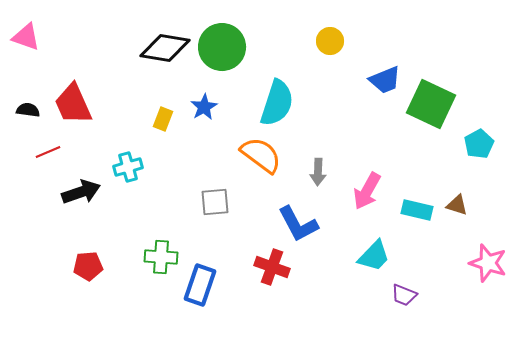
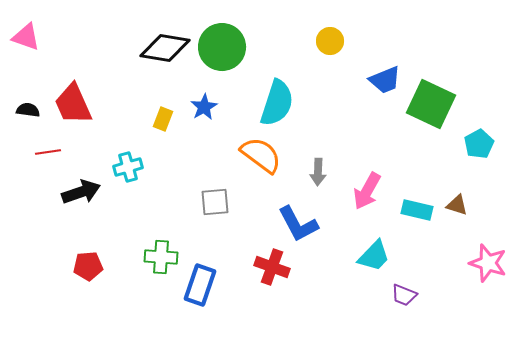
red line: rotated 15 degrees clockwise
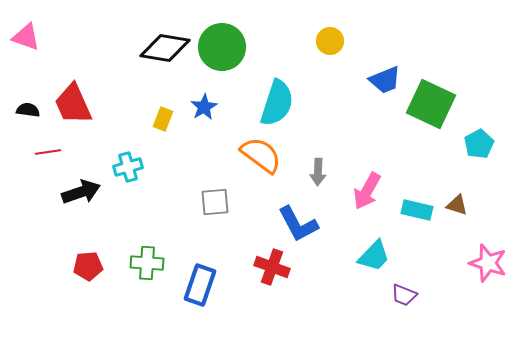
green cross: moved 14 px left, 6 px down
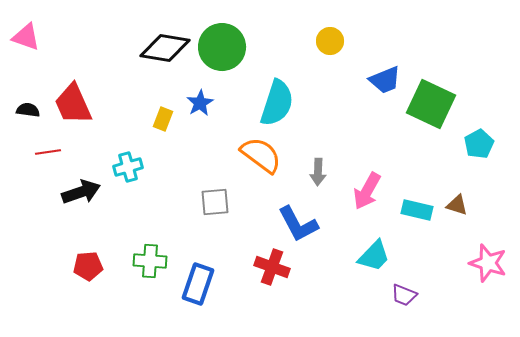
blue star: moved 4 px left, 4 px up
green cross: moved 3 px right, 2 px up
blue rectangle: moved 2 px left, 1 px up
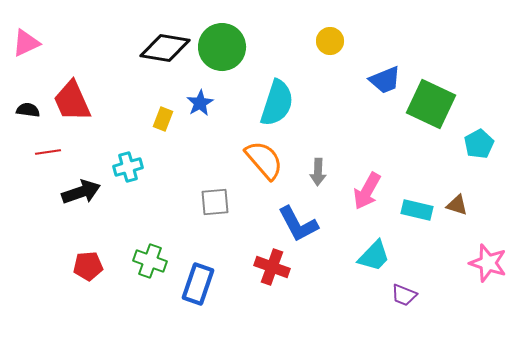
pink triangle: moved 6 px down; rotated 44 degrees counterclockwise
red trapezoid: moved 1 px left, 3 px up
orange semicircle: moved 3 px right, 5 px down; rotated 12 degrees clockwise
green cross: rotated 16 degrees clockwise
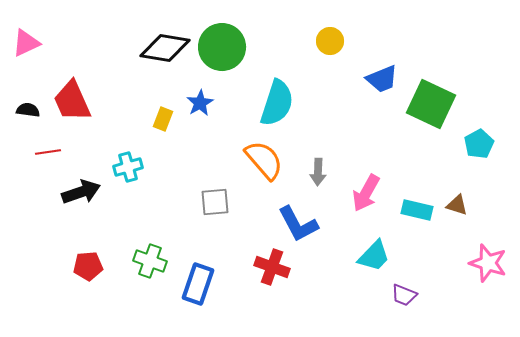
blue trapezoid: moved 3 px left, 1 px up
pink arrow: moved 1 px left, 2 px down
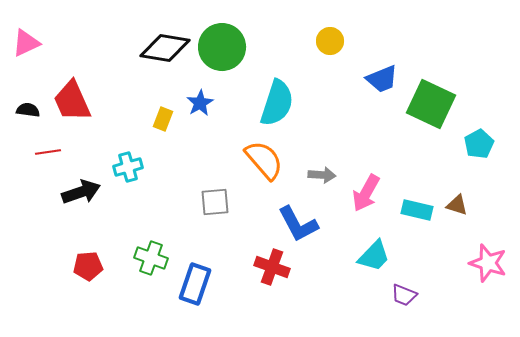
gray arrow: moved 4 px right, 3 px down; rotated 88 degrees counterclockwise
green cross: moved 1 px right, 3 px up
blue rectangle: moved 3 px left
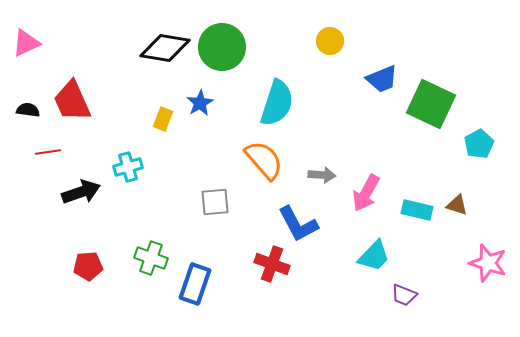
red cross: moved 3 px up
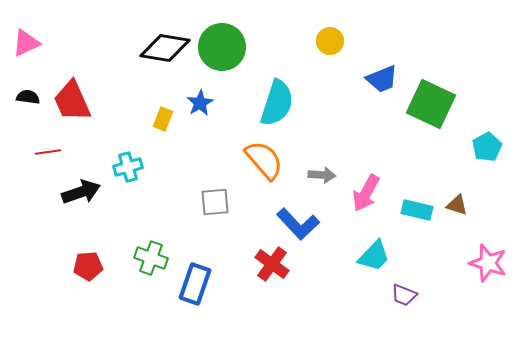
black semicircle: moved 13 px up
cyan pentagon: moved 8 px right, 3 px down
blue L-shape: rotated 15 degrees counterclockwise
red cross: rotated 16 degrees clockwise
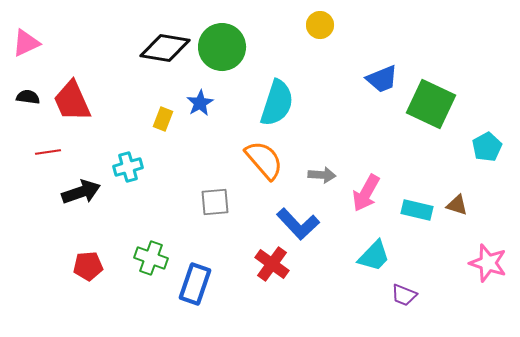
yellow circle: moved 10 px left, 16 px up
